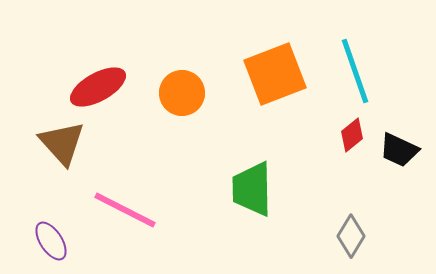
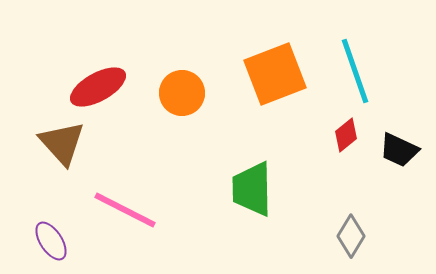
red diamond: moved 6 px left
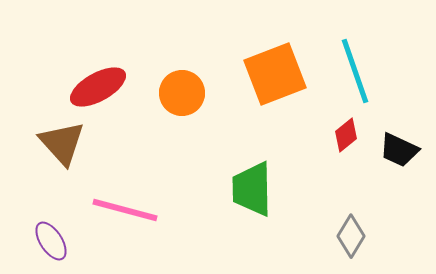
pink line: rotated 12 degrees counterclockwise
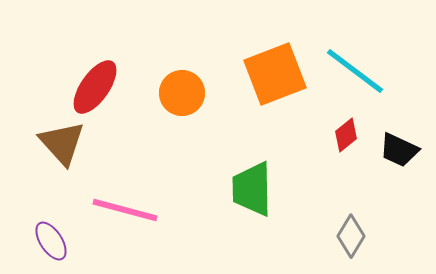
cyan line: rotated 34 degrees counterclockwise
red ellipse: moved 3 px left; rotated 26 degrees counterclockwise
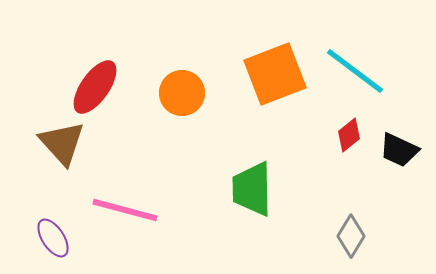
red diamond: moved 3 px right
purple ellipse: moved 2 px right, 3 px up
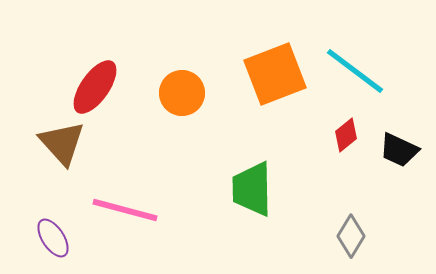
red diamond: moved 3 px left
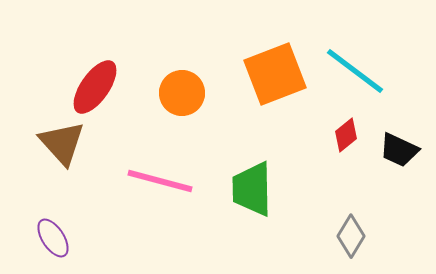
pink line: moved 35 px right, 29 px up
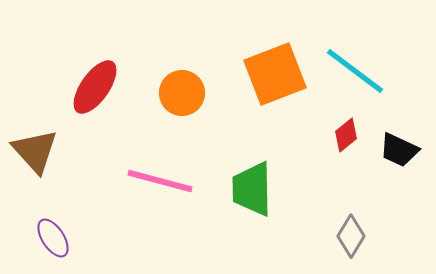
brown triangle: moved 27 px left, 8 px down
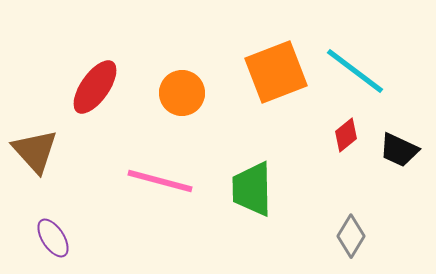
orange square: moved 1 px right, 2 px up
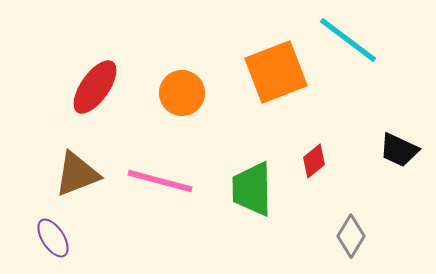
cyan line: moved 7 px left, 31 px up
red diamond: moved 32 px left, 26 px down
brown triangle: moved 42 px right, 23 px down; rotated 51 degrees clockwise
